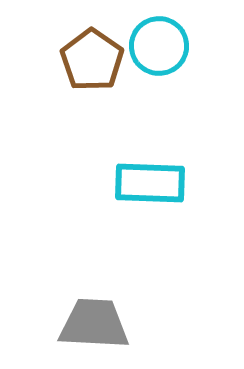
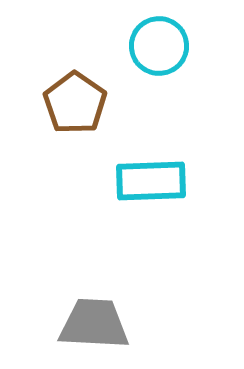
brown pentagon: moved 17 px left, 43 px down
cyan rectangle: moved 1 px right, 2 px up; rotated 4 degrees counterclockwise
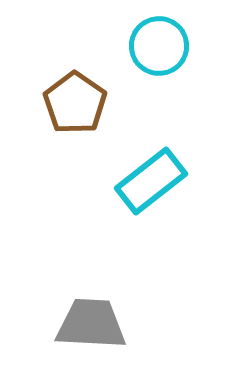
cyan rectangle: rotated 36 degrees counterclockwise
gray trapezoid: moved 3 px left
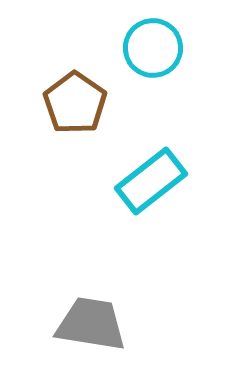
cyan circle: moved 6 px left, 2 px down
gray trapezoid: rotated 6 degrees clockwise
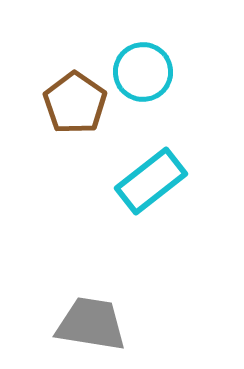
cyan circle: moved 10 px left, 24 px down
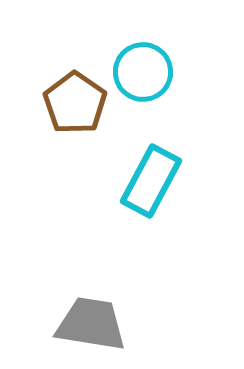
cyan rectangle: rotated 24 degrees counterclockwise
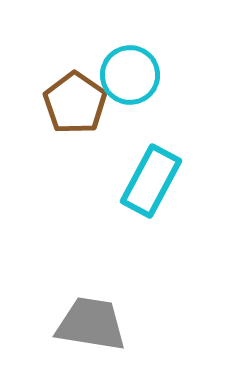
cyan circle: moved 13 px left, 3 px down
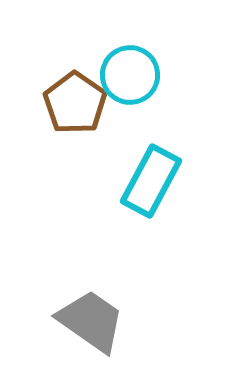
gray trapezoid: moved 3 px up; rotated 26 degrees clockwise
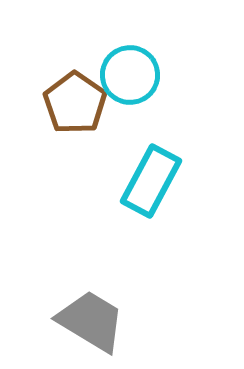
gray trapezoid: rotated 4 degrees counterclockwise
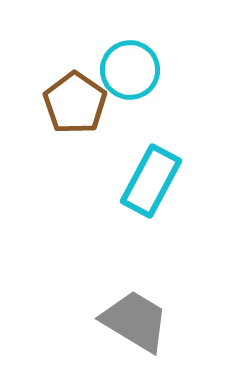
cyan circle: moved 5 px up
gray trapezoid: moved 44 px right
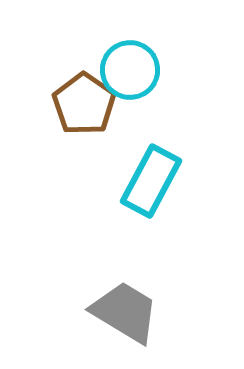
brown pentagon: moved 9 px right, 1 px down
gray trapezoid: moved 10 px left, 9 px up
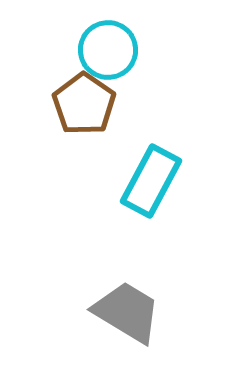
cyan circle: moved 22 px left, 20 px up
gray trapezoid: moved 2 px right
